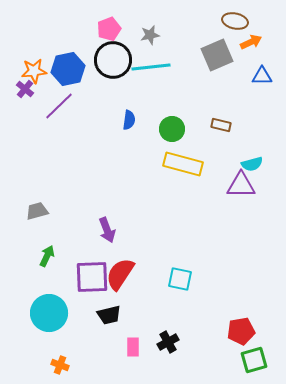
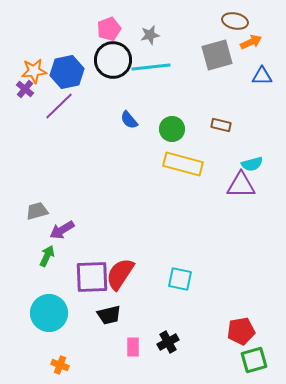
gray square: rotated 8 degrees clockwise
blue hexagon: moved 1 px left, 3 px down
blue semicircle: rotated 132 degrees clockwise
purple arrow: moved 45 px left; rotated 80 degrees clockwise
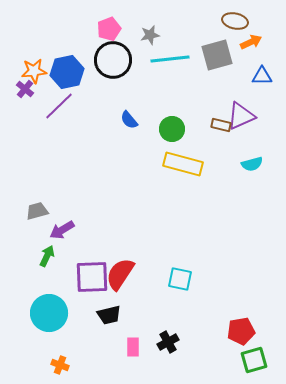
cyan line: moved 19 px right, 8 px up
purple triangle: moved 69 px up; rotated 24 degrees counterclockwise
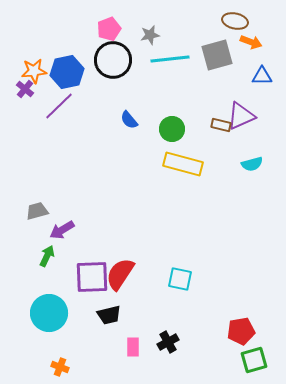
orange arrow: rotated 45 degrees clockwise
orange cross: moved 2 px down
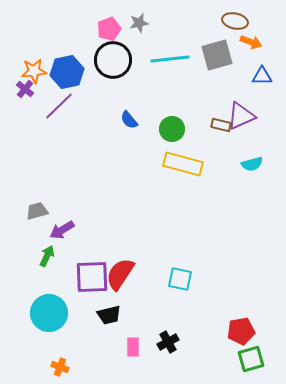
gray star: moved 11 px left, 12 px up
green square: moved 3 px left, 1 px up
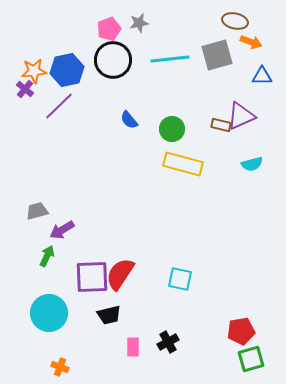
blue hexagon: moved 2 px up
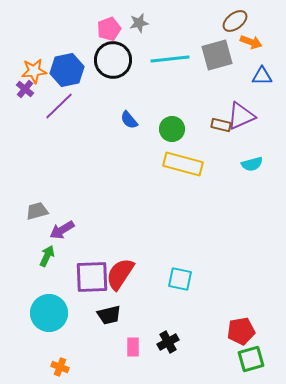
brown ellipse: rotated 50 degrees counterclockwise
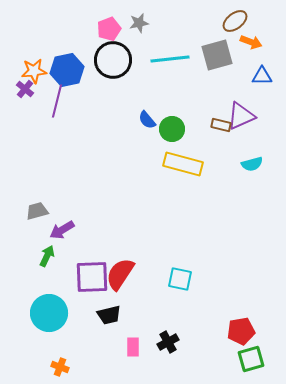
purple line: moved 2 px left, 5 px up; rotated 32 degrees counterclockwise
blue semicircle: moved 18 px right
